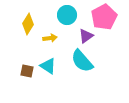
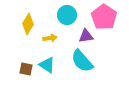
pink pentagon: rotated 10 degrees counterclockwise
purple triangle: rotated 28 degrees clockwise
cyan triangle: moved 1 px left, 1 px up
brown square: moved 1 px left, 2 px up
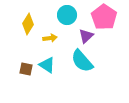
purple triangle: rotated 35 degrees counterclockwise
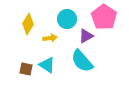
cyan circle: moved 4 px down
purple triangle: rotated 14 degrees clockwise
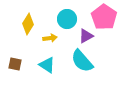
brown square: moved 11 px left, 5 px up
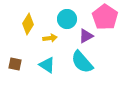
pink pentagon: moved 1 px right
cyan semicircle: moved 1 px down
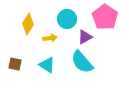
purple triangle: moved 1 px left, 1 px down
